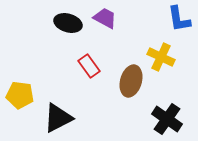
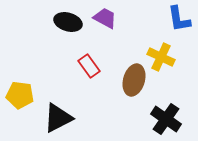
black ellipse: moved 1 px up
brown ellipse: moved 3 px right, 1 px up
black cross: moved 1 px left
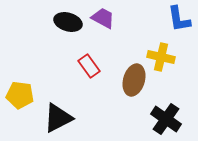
purple trapezoid: moved 2 px left
yellow cross: rotated 12 degrees counterclockwise
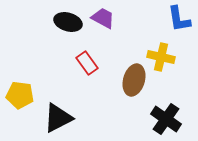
red rectangle: moved 2 px left, 3 px up
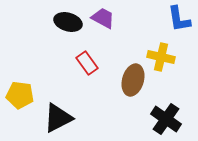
brown ellipse: moved 1 px left
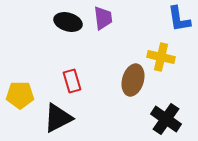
purple trapezoid: rotated 55 degrees clockwise
red rectangle: moved 15 px left, 18 px down; rotated 20 degrees clockwise
yellow pentagon: rotated 8 degrees counterclockwise
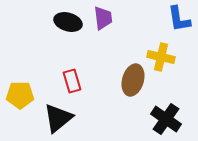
black triangle: rotated 12 degrees counterclockwise
